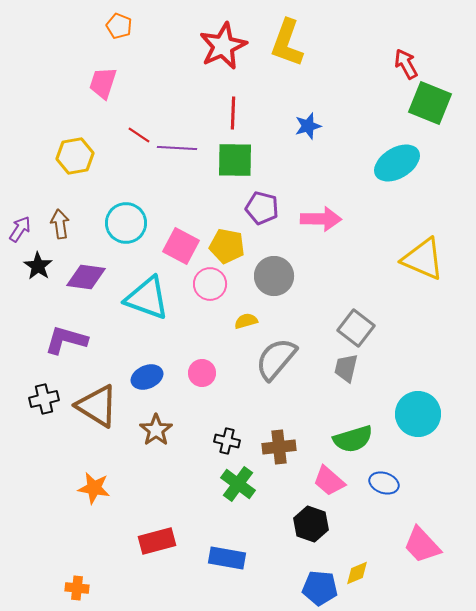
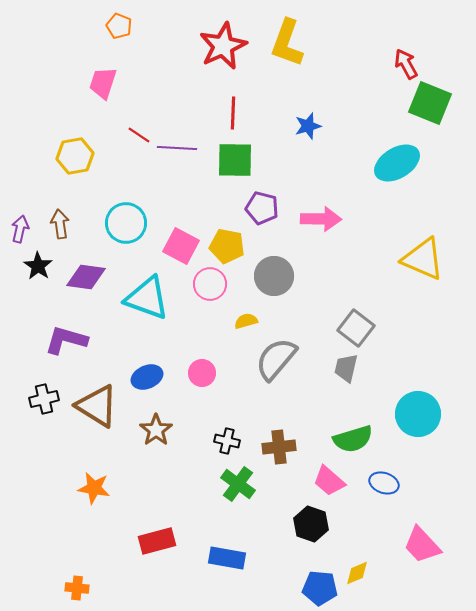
purple arrow at (20, 229): rotated 20 degrees counterclockwise
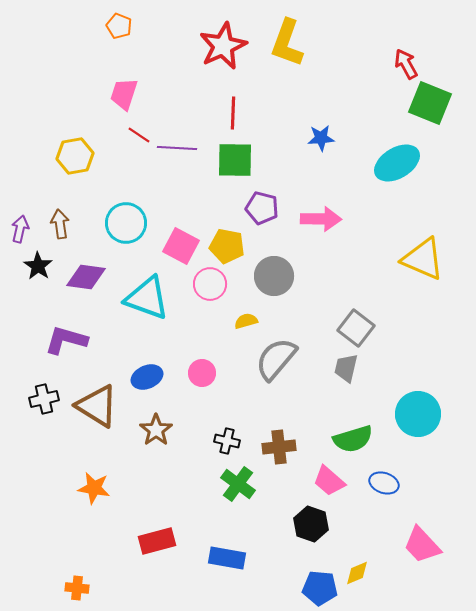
pink trapezoid at (103, 83): moved 21 px right, 11 px down
blue star at (308, 126): moved 13 px right, 12 px down; rotated 12 degrees clockwise
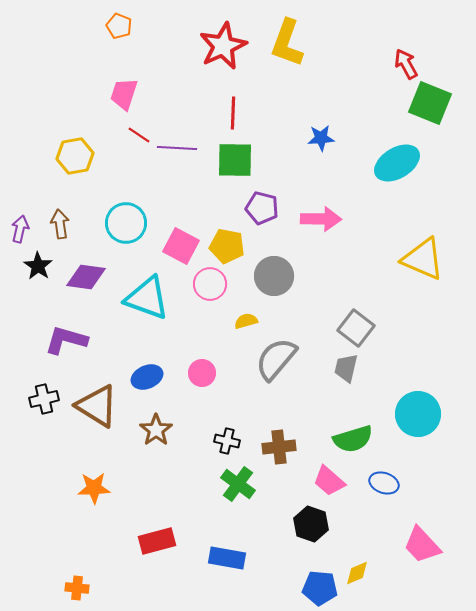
orange star at (94, 488): rotated 12 degrees counterclockwise
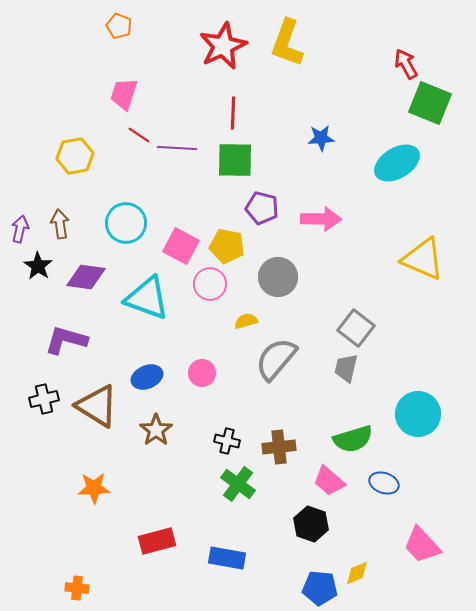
gray circle at (274, 276): moved 4 px right, 1 px down
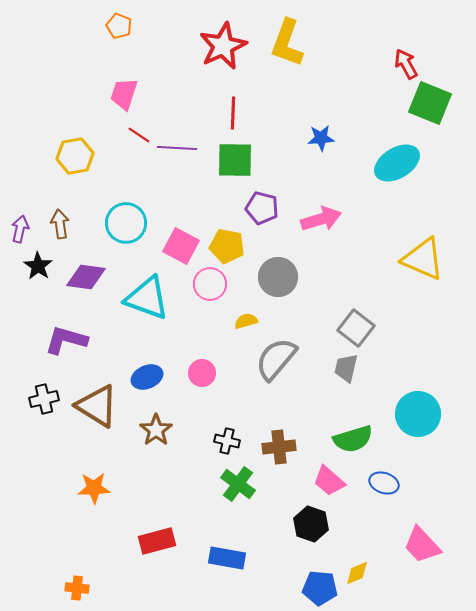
pink arrow at (321, 219): rotated 18 degrees counterclockwise
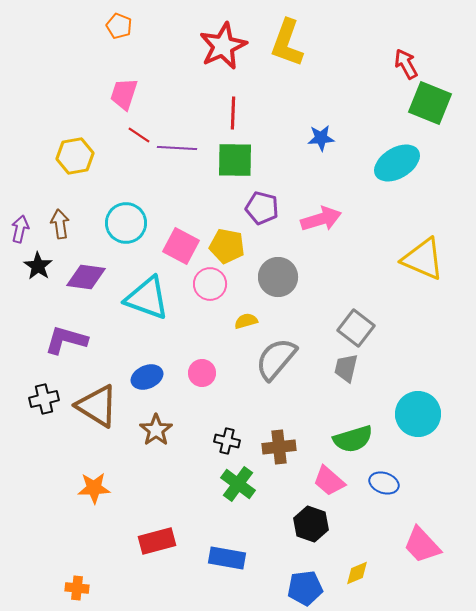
blue pentagon at (320, 588): moved 15 px left; rotated 12 degrees counterclockwise
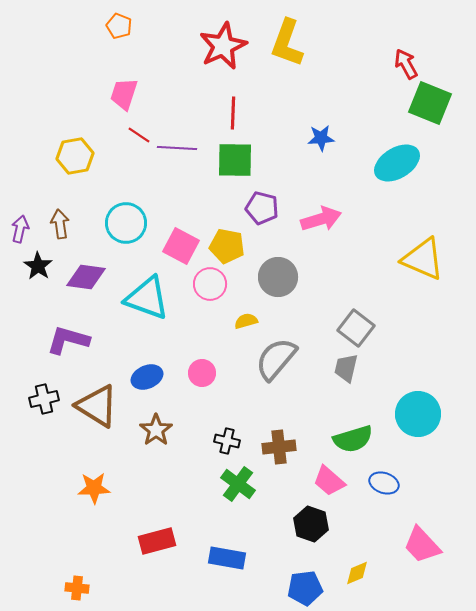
purple L-shape at (66, 340): moved 2 px right
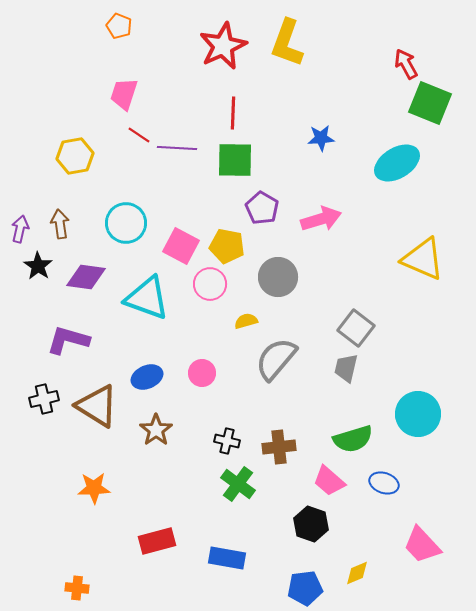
purple pentagon at (262, 208): rotated 16 degrees clockwise
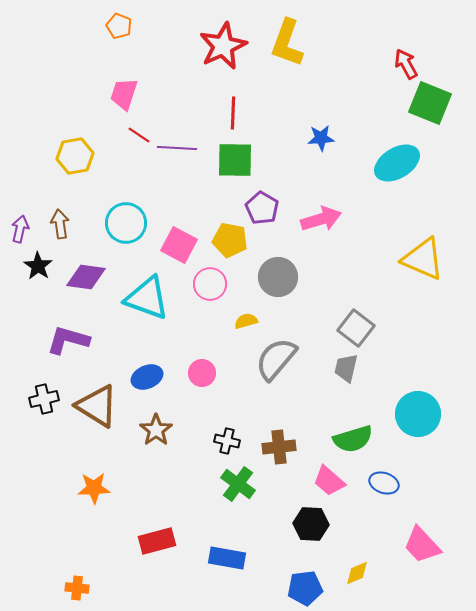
pink square at (181, 246): moved 2 px left, 1 px up
yellow pentagon at (227, 246): moved 3 px right, 6 px up
black hexagon at (311, 524): rotated 16 degrees counterclockwise
